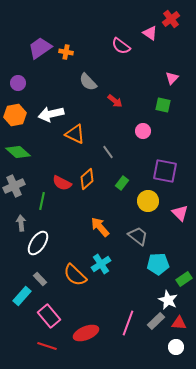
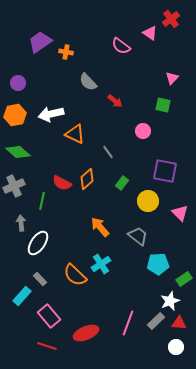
purple trapezoid at (40, 48): moved 6 px up
white star at (168, 300): moved 2 px right, 1 px down; rotated 24 degrees clockwise
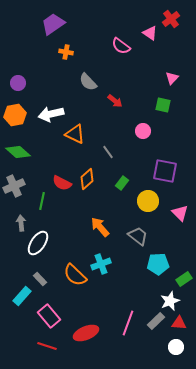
purple trapezoid at (40, 42): moved 13 px right, 18 px up
cyan cross at (101, 264): rotated 12 degrees clockwise
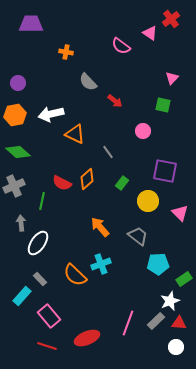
purple trapezoid at (53, 24): moved 22 px left; rotated 35 degrees clockwise
red ellipse at (86, 333): moved 1 px right, 5 px down
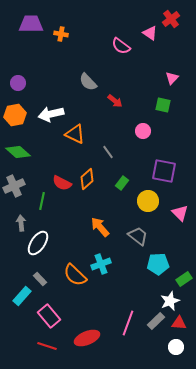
orange cross at (66, 52): moved 5 px left, 18 px up
purple square at (165, 171): moved 1 px left
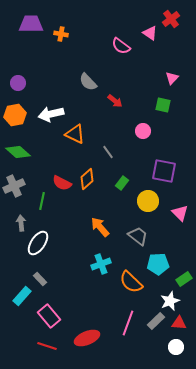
orange semicircle at (75, 275): moved 56 px right, 7 px down
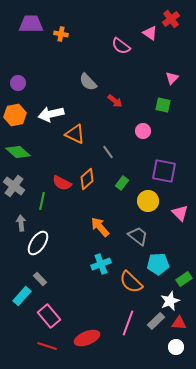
gray cross at (14, 186): rotated 30 degrees counterclockwise
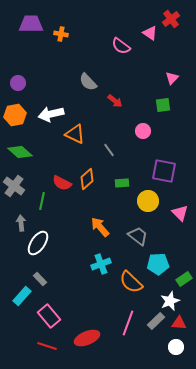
green square at (163, 105): rotated 21 degrees counterclockwise
green diamond at (18, 152): moved 2 px right
gray line at (108, 152): moved 1 px right, 2 px up
green rectangle at (122, 183): rotated 48 degrees clockwise
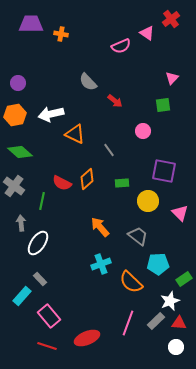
pink triangle at (150, 33): moved 3 px left
pink semicircle at (121, 46): rotated 60 degrees counterclockwise
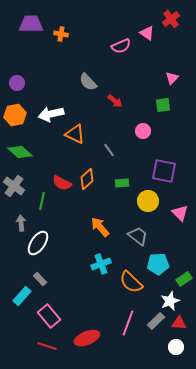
purple circle at (18, 83): moved 1 px left
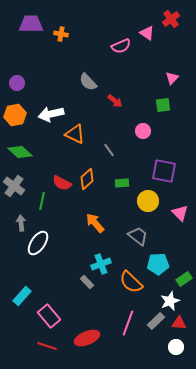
orange arrow at (100, 227): moved 5 px left, 4 px up
gray rectangle at (40, 279): moved 47 px right, 3 px down
